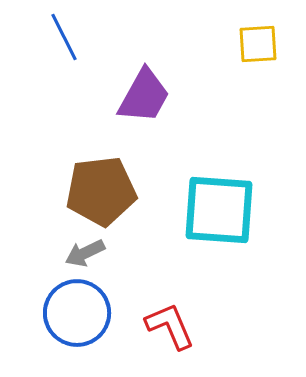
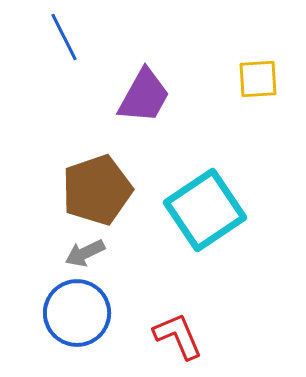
yellow square: moved 35 px down
brown pentagon: moved 4 px left, 1 px up; rotated 12 degrees counterclockwise
cyan square: moved 14 px left; rotated 38 degrees counterclockwise
red L-shape: moved 8 px right, 10 px down
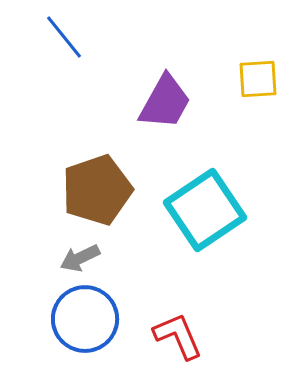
blue line: rotated 12 degrees counterclockwise
purple trapezoid: moved 21 px right, 6 px down
gray arrow: moved 5 px left, 5 px down
blue circle: moved 8 px right, 6 px down
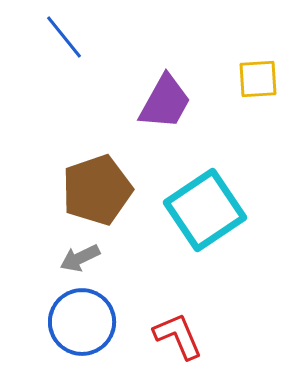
blue circle: moved 3 px left, 3 px down
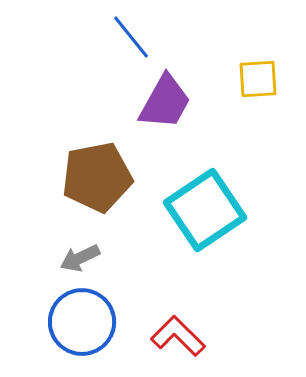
blue line: moved 67 px right
brown pentagon: moved 13 px up; rotated 8 degrees clockwise
red L-shape: rotated 22 degrees counterclockwise
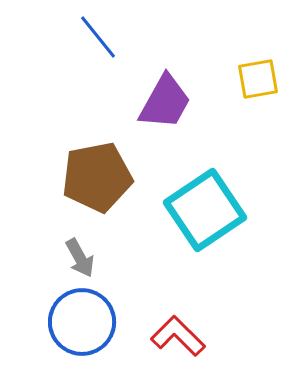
blue line: moved 33 px left
yellow square: rotated 6 degrees counterclockwise
gray arrow: rotated 93 degrees counterclockwise
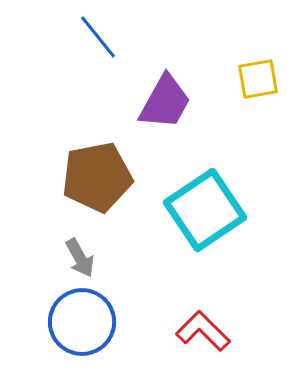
red L-shape: moved 25 px right, 5 px up
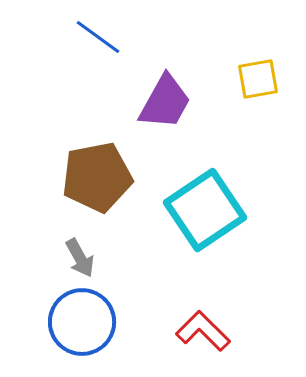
blue line: rotated 15 degrees counterclockwise
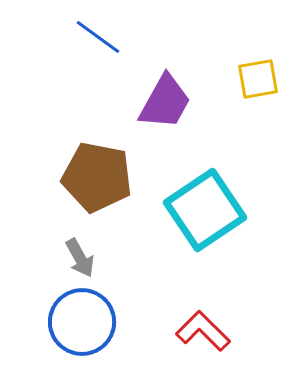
brown pentagon: rotated 22 degrees clockwise
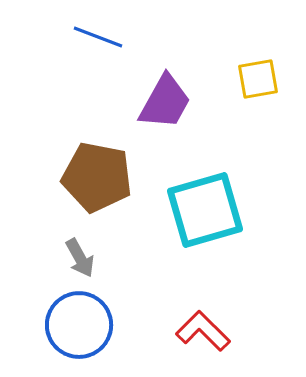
blue line: rotated 15 degrees counterclockwise
cyan square: rotated 18 degrees clockwise
blue circle: moved 3 px left, 3 px down
